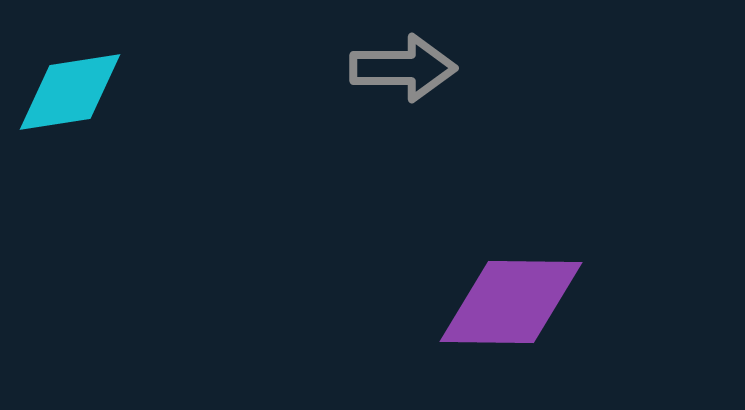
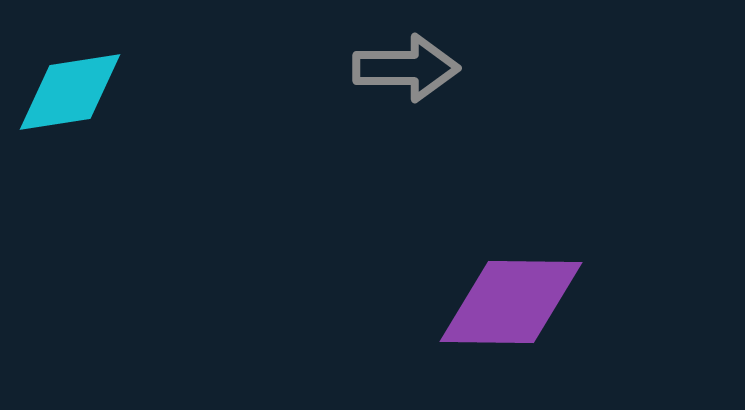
gray arrow: moved 3 px right
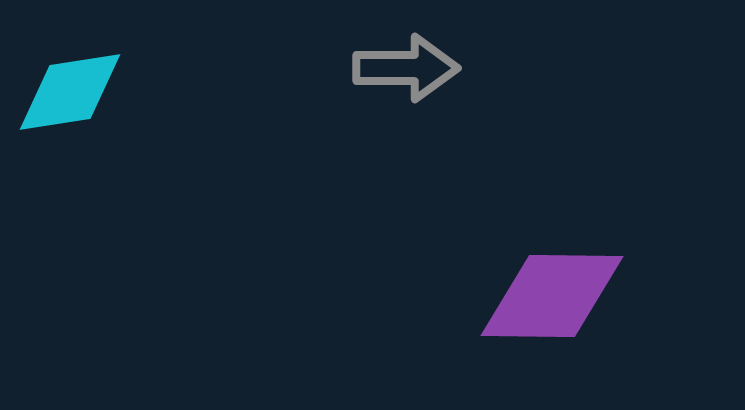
purple diamond: moved 41 px right, 6 px up
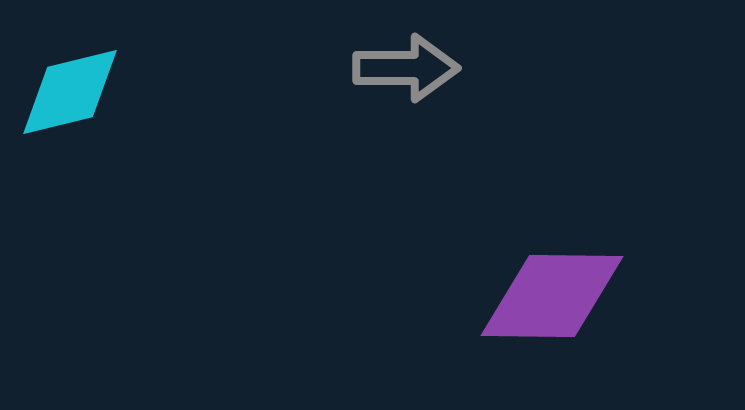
cyan diamond: rotated 5 degrees counterclockwise
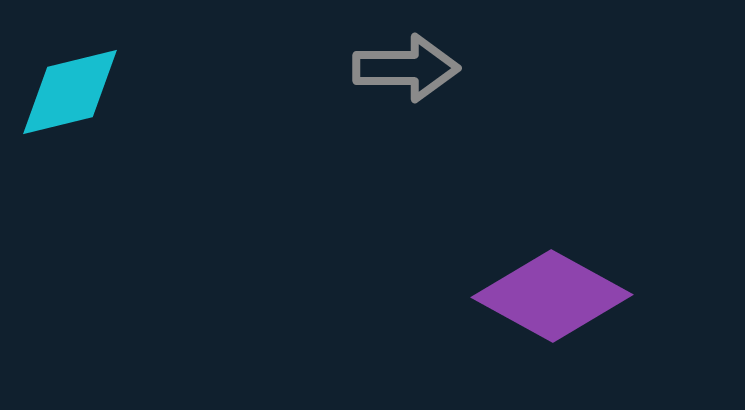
purple diamond: rotated 28 degrees clockwise
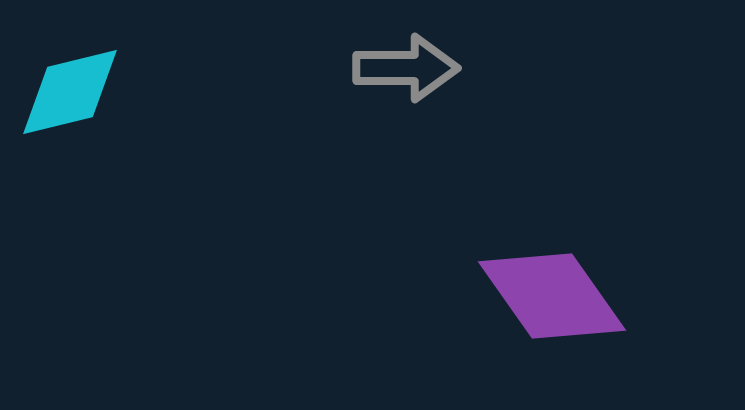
purple diamond: rotated 26 degrees clockwise
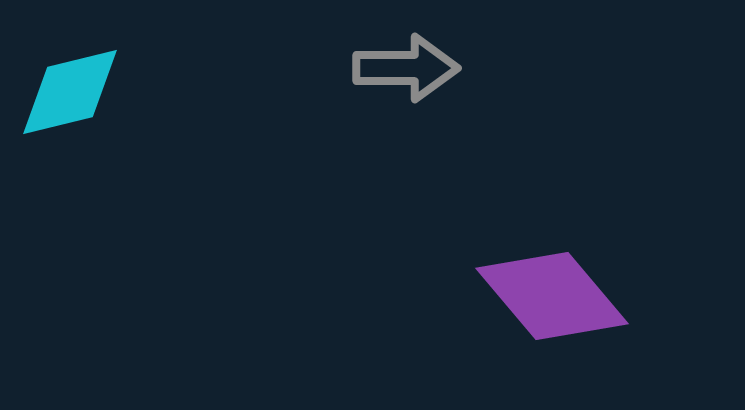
purple diamond: rotated 5 degrees counterclockwise
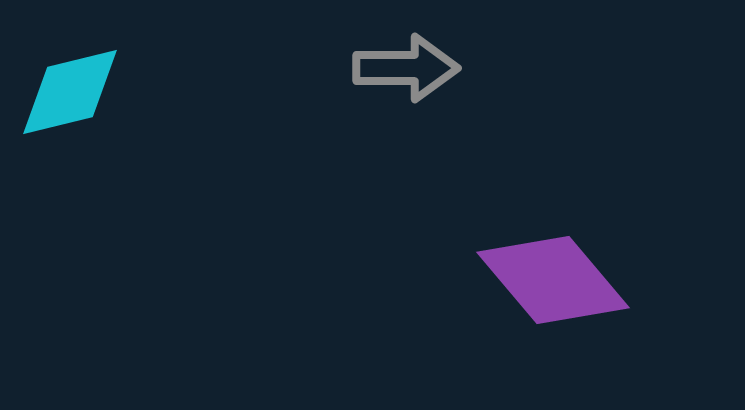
purple diamond: moved 1 px right, 16 px up
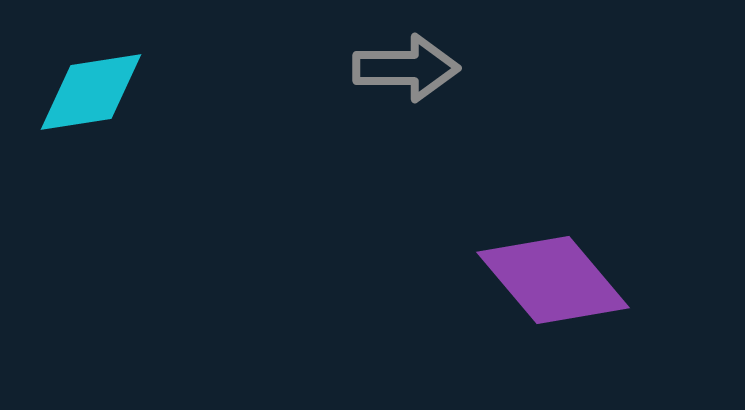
cyan diamond: moved 21 px right; rotated 5 degrees clockwise
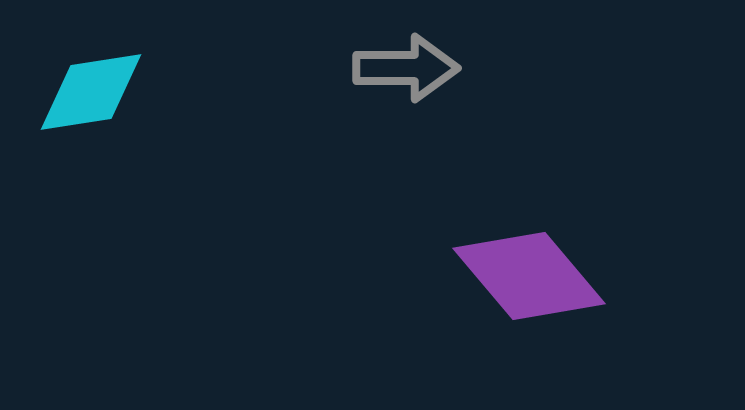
purple diamond: moved 24 px left, 4 px up
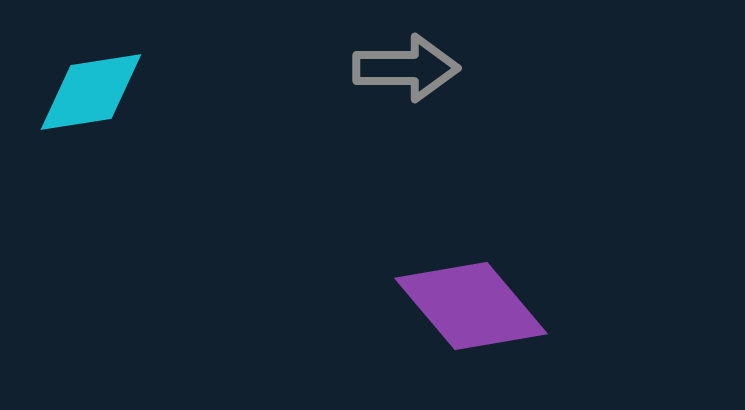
purple diamond: moved 58 px left, 30 px down
